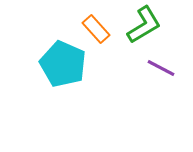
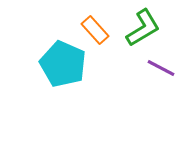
green L-shape: moved 1 px left, 3 px down
orange rectangle: moved 1 px left, 1 px down
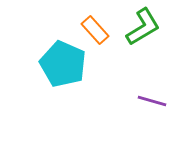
green L-shape: moved 1 px up
purple line: moved 9 px left, 33 px down; rotated 12 degrees counterclockwise
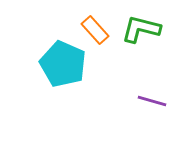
green L-shape: moved 2 px left, 2 px down; rotated 135 degrees counterclockwise
